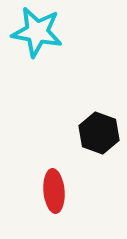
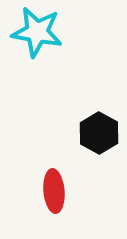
black hexagon: rotated 9 degrees clockwise
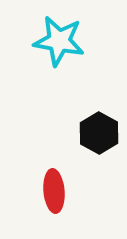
cyan star: moved 22 px right, 9 px down
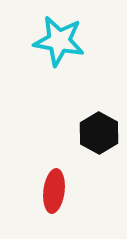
red ellipse: rotated 12 degrees clockwise
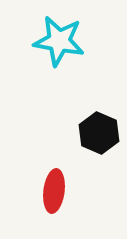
black hexagon: rotated 6 degrees counterclockwise
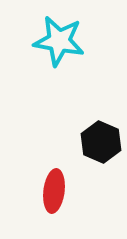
black hexagon: moved 2 px right, 9 px down
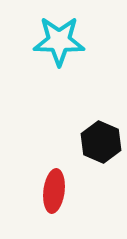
cyan star: rotated 9 degrees counterclockwise
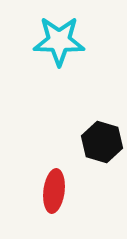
black hexagon: moved 1 px right; rotated 6 degrees counterclockwise
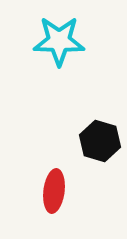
black hexagon: moved 2 px left, 1 px up
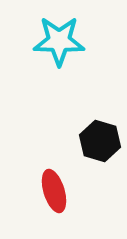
red ellipse: rotated 24 degrees counterclockwise
